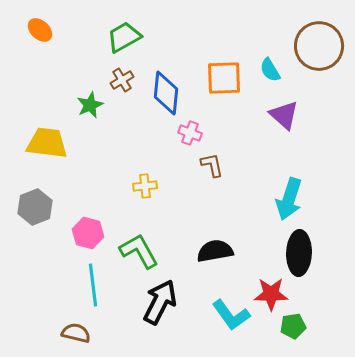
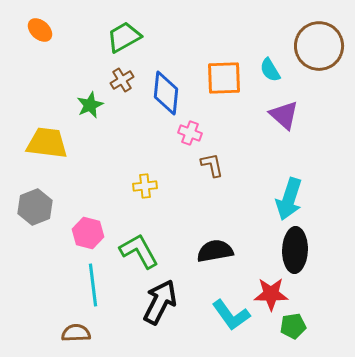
black ellipse: moved 4 px left, 3 px up
brown semicircle: rotated 16 degrees counterclockwise
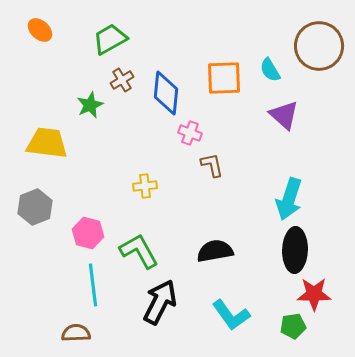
green trapezoid: moved 14 px left, 2 px down
red star: moved 43 px right
